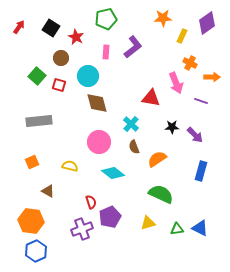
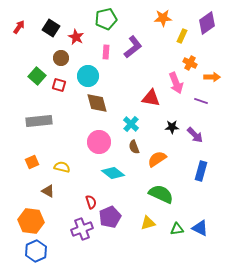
yellow semicircle: moved 8 px left, 1 px down
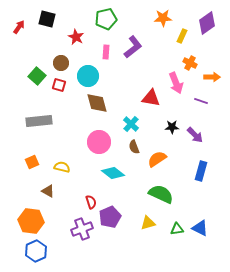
black square: moved 4 px left, 9 px up; rotated 18 degrees counterclockwise
brown circle: moved 5 px down
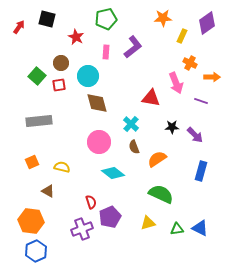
red square: rotated 24 degrees counterclockwise
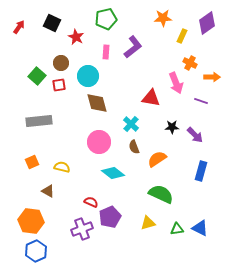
black square: moved 5 px right, 4 px down; rotated 12 degrees clockwise
red semicircle: rotated 48 degrees counterclockwise
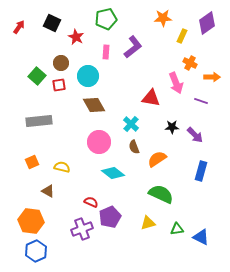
brown diamond: moved 3 px left, 2 px down; rotated 15 degrees counterclockwise
blue triangle: moved 1 px right, 9 px down
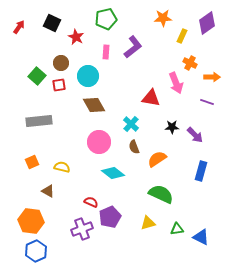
purple line: moved 6 px right, 1 px down
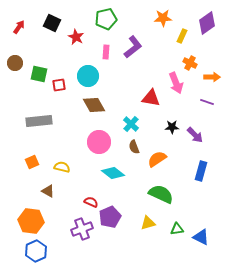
brown circle: moved 46 px left
green square: moved 2 px right, 2 px up; rotated 30 degrees counterclockwise
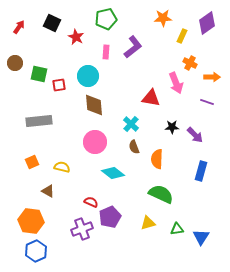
brown diamond: rotated 25 degrees clockwise
pink circle: moved 4 px left
orange semicircle: rotated 54 degrees counterclockwise
blue triangle: rotated 36 degrees clockwise
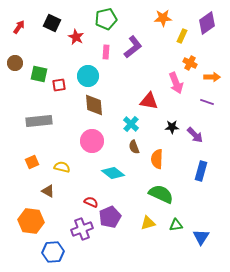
red triangle: moved 2 px left, 3 px down
pink circle: moved 3 px left, 1 px up
green triangle: moved 1 px left, 4 px up
blue hexagon: moved 17 px right, 1 px down; rotated 20 degrees clockwise
